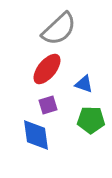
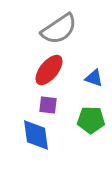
gray semicircle: rotated 9 degrees clockwise
red ellipse: moved 2 px right, 1 px down
blue triangle: moved 10 px right, 6 px up
purple square: rotated 24 degrees clockwise
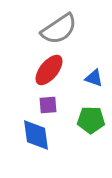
purple square: rotated 12 degrees counterclockwise
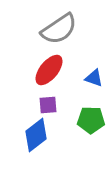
blue diamond: rotated 60 degrees clockwise
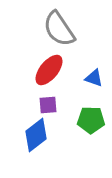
gray semicircle: rotated 90 degrees clockwise
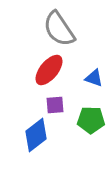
purple square: moved 7 px right
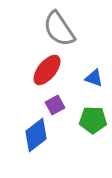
red ellipse: moved 2 px left
purple square: rotated 24 degrees counterclockwise
green pentagon: moved 2 px right
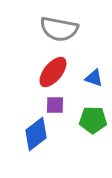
gray semicircle: rotated 45 degrees counterclockwise
red ellipse: moved 6 px right, 2 px down
purple square: rotated 30 degrees clockwise
blue diamond: moved 1 px up
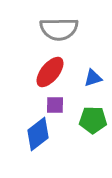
gray semicircle: rotated 12 degrees counterclockwise
red ellipse: moved 3 px left
blue triangle: moved 1 px left; rotated 36 degrees counterclockwise
blue diamond: moved 2 px right
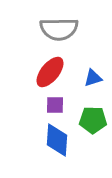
blue diamond: moved 19 px right, 6 px down; rotated 48 degrees counterclockwise
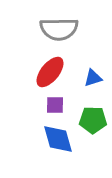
blue diamond: moved 1 px right, 1 px up; rotated 20 degrees counterclockwise
